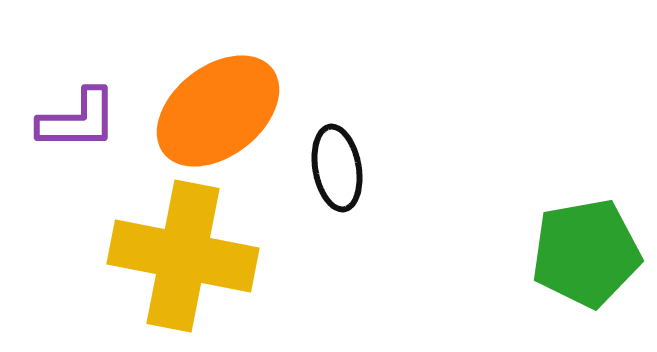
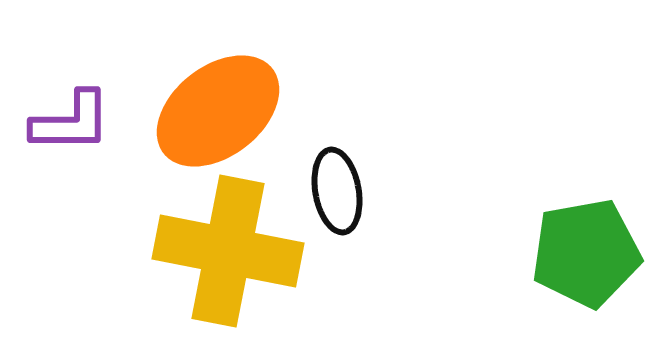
purple L-shape: moved 7 px left, 2 px down
black ellipse: moved 23 px down
yellow cross: moved 45 px right, 5 px up
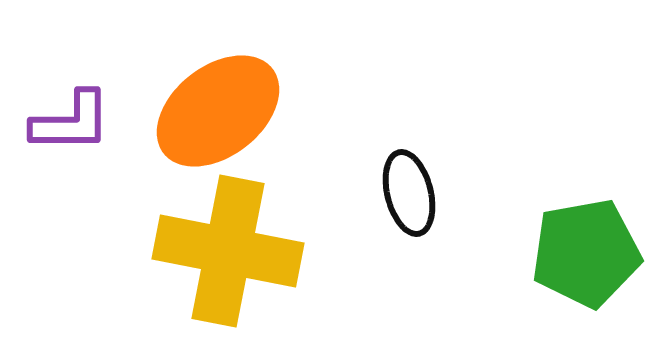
black ellipse: moved 72 px right, 2 px down; rotated 4 degrees counterclockwise
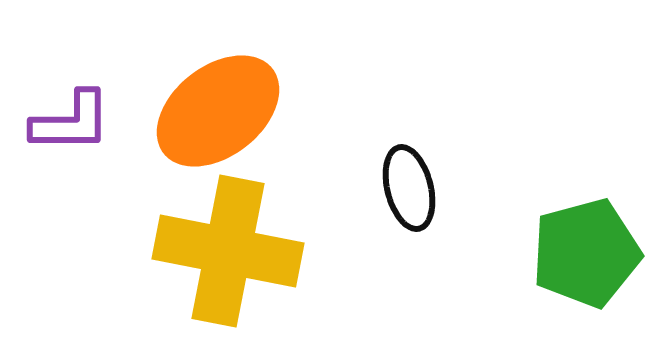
black ellipse: moved 5 px up
green pentagon: rotated 5 degrees counterclockwise
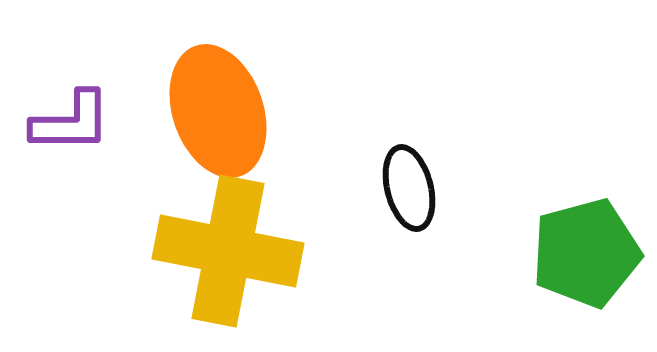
orange ellipse: rotated 71 degrees counterclockwise
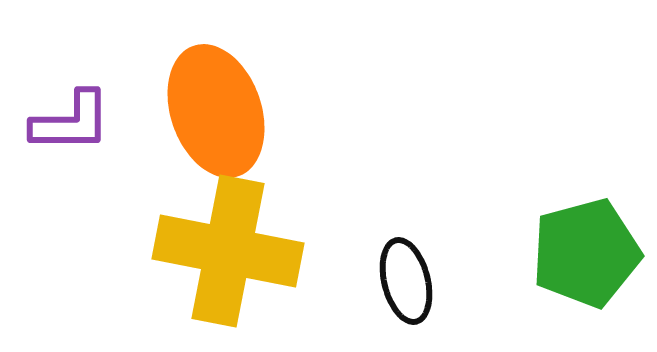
orange ellipse: moved 2 px left
black ellipse: moved 3 px left, 93 px down
